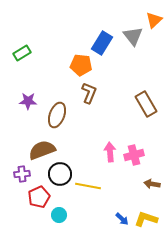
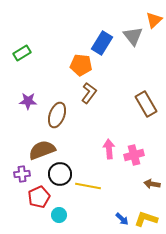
brown L-shape: rotated 15 degrees clockwise
pink arrow: moved 1 px left, 3 px up
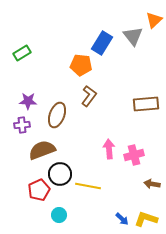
brown L-shape: moved 3 px down
brown rectangle: rotated 65 degrees counterclockwise
purple cross: moved 49 px up
red pentagon: moved 7 px up
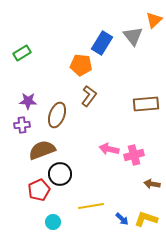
pink arrow: rotated 72 degrees counterclockwise
yellow line: moved 3 px right, 20 px down; rotated 20 degrees counterclockwise
cyan circle: moved 6 px left, 7 px down
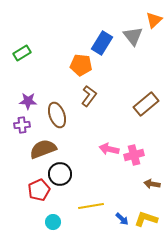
brown rectangle: rotated 35 degrees counterclockwise
brown ellipse: rotated 40 degrees counterclockwise
brown semicircle: moved 1 px right, 1 px up
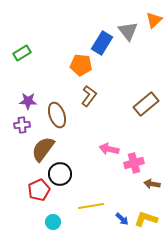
gray triangle: moved 5 px left, 5 px up
brown semicircle: rotated 32 degrees counterclockwise
pink cross: moved 8 px down
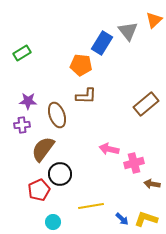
brown L-shape: moved 3 px left; rotated 55 degrees clockwise
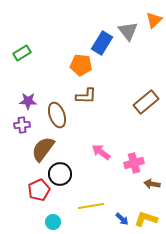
brown rectangle: moved 2 px up
pink arrow: moved 8 px left, 3 px down; rotated 24 degrees clockwise
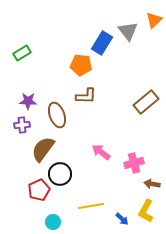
yellow L-shape: moved 8 px up; rotated 80 degrees counterclockwise
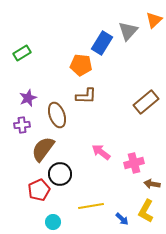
gray triangle: rotated 20 degrees clockwise
purple star: moved 3 px up; rotated 24 degrees counterclockwise
